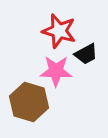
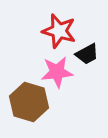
black trapezoid: moved 1 px right
pink star: moved 1 px right, 1 px down; rotated 8 degrees counterclockwise
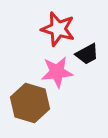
red star: moved 1 px left, 2 px up
brown hexagon: moved 1 px right, 1 px down
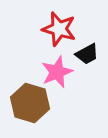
red star: moved 1 px right
pink star: rotated 16 degrees counterclockwise
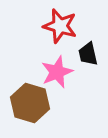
red star: moved 1 px right, 3 px up
black trapezoid: moved 1 px right; rotated 105 degrees clockwise
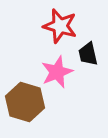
brown hexagon: moved 5 px left, 1 px up
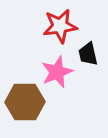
red star: rotated 24 degrees counterclockwise
brown hexagon: rotated 18 degrees counterclockwise
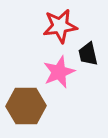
pink star: moved 2 px right
brown hexagon: moved 1 px right, 4 px down
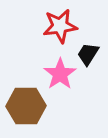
black trapezoid: rotated 45 degrees clockwise
pink star: moved 1 px right, 2 px down; rotated 12 degrees counterclockwise
